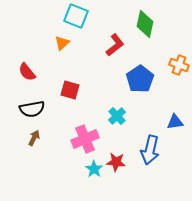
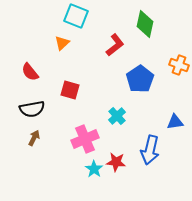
red semicircle: moved 3 px right
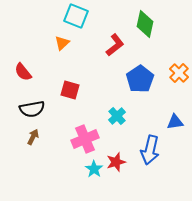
orange cross: moved 8 px down; rotated 24 degrees clockwise
red semicircle: moved 7 px left
brown arrow: moved 1 px left, 1 px up
red star: rotated 24 degrees counterclockwise
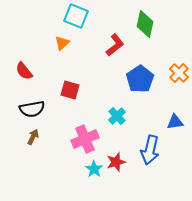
red semicircle: moved 1 px right, 1 px up
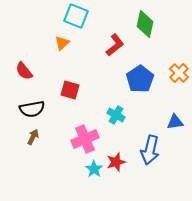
cyan cross: moved 1 px left, 1 px up; rotated 18 degrees counterclockwise
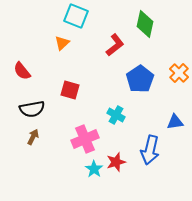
red semicircle: moved 2 px left
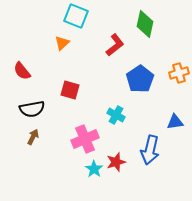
orange cross: rotated 30 degrees clockwise
